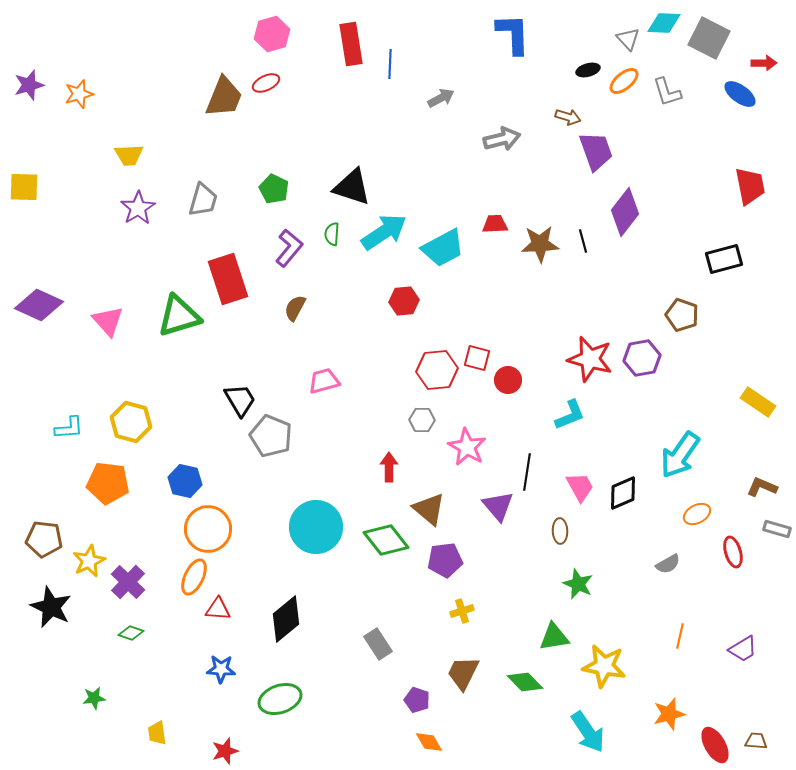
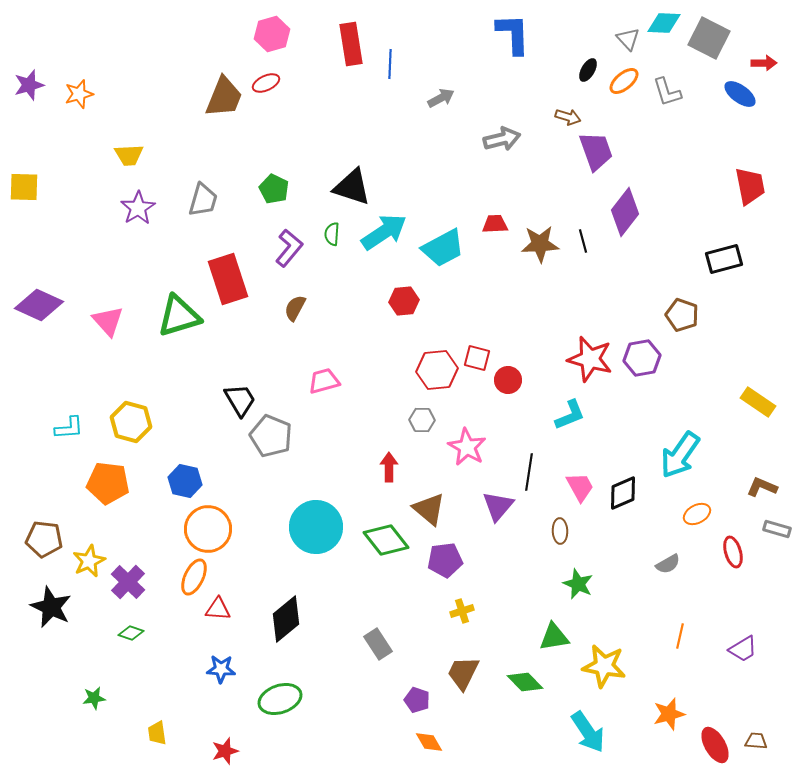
black ellipse at (588, 70): rotated 45 degrees counterclockwise
black line at (527, 472): moved 2 px right
purple triangle at (498, 506): rotated 20 degrees clockwise
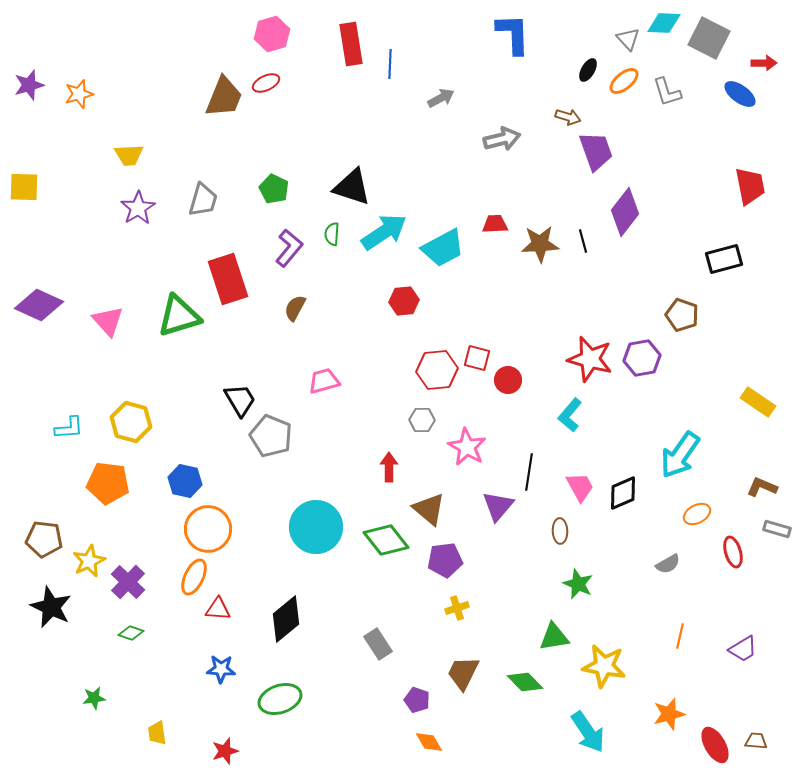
cyan L-shape at (570, 415): rotated 152 degrees clockwise
yellow cross at (462, 611): moved 5 px left, 3 px up
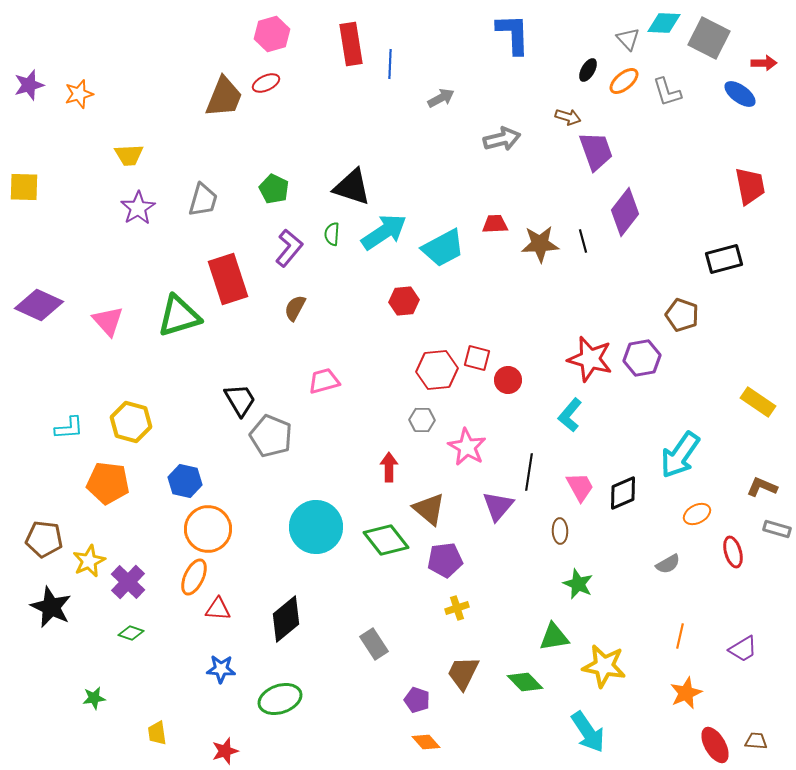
gray rectangle at (378, 644): moved 4 px left
orange star at (669, 714): moved 17 px right, 21 px up; rotated 8 degrees counterclockwise
orange diamond at (429, 742): moved 3 px left; rotated 12 degrees counterclockwise
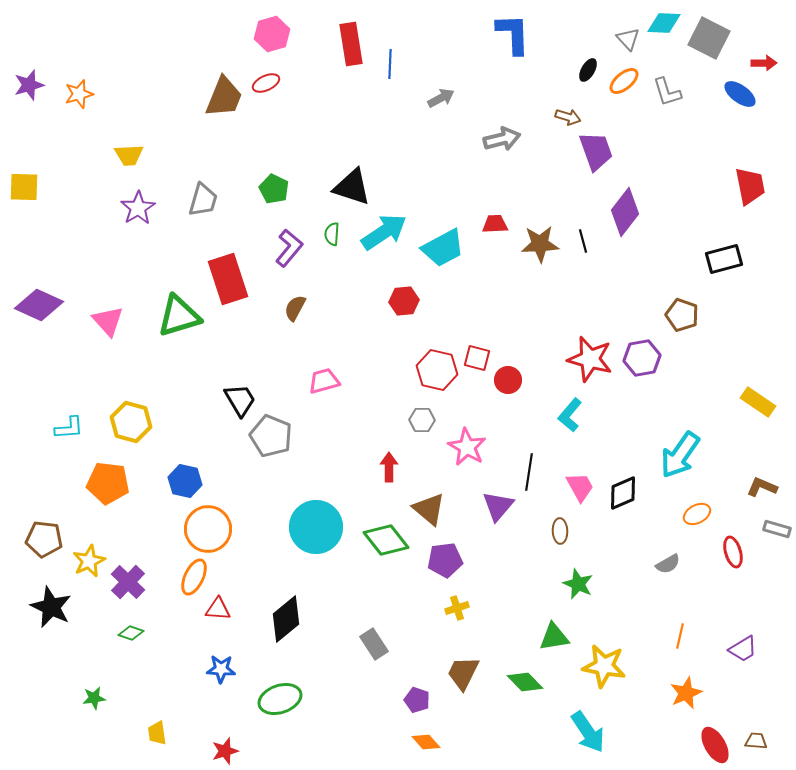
red hexagon at (437, 370): rotated 18 degrees clockwise
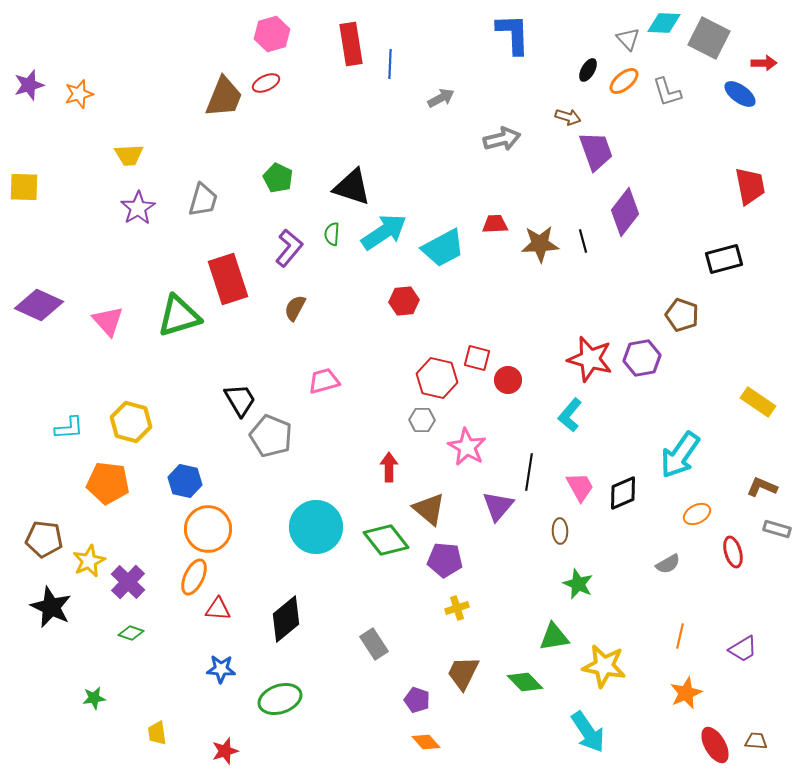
green pentagon at (274, 189): moved 4 px right, 11 px up
red hexagon at (437, 370): moved 8 px down
purple pentagon at (445, 560): rotated 12 degrees clockwise
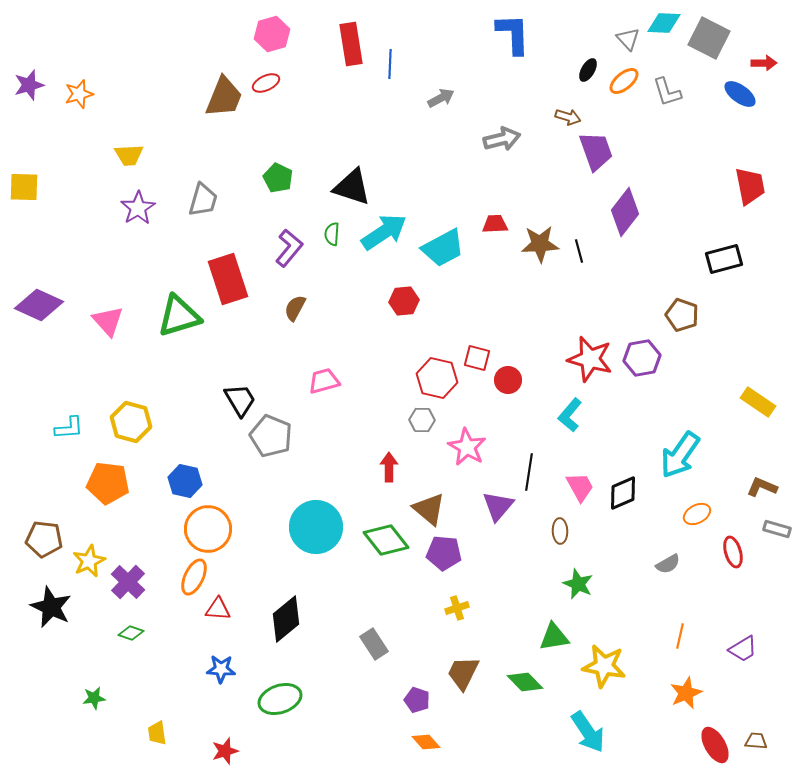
black line at (583, 241): moved 4 px left, 10 px down
purple pentagon at (445, 560): moved 1 px left, 7 px up
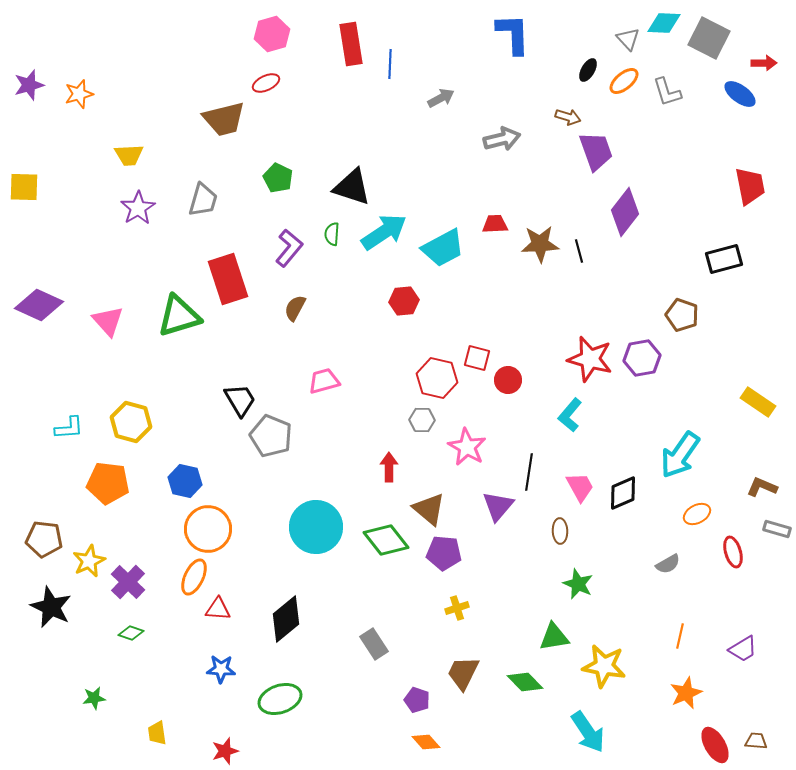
brown trapezoid at (224, 97): moved 22 px down; rotated 54 degrees clockwise
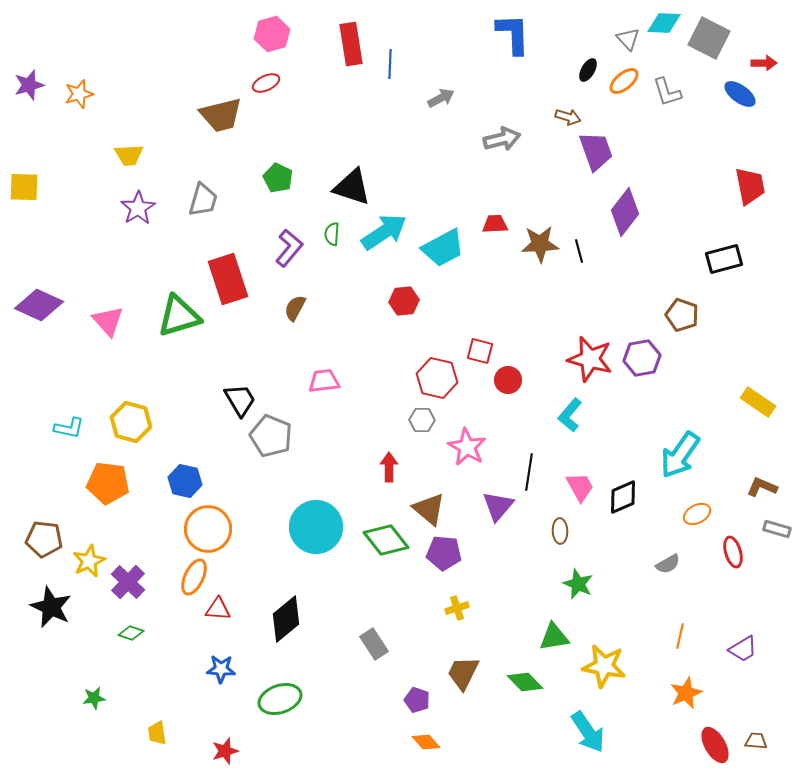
brown trapezoid at (224, 119): moved 3 px left, 4 px up
red square at (477, 358): moved 3 px right, 7 px up
pink trapezoid at (324, 381): rotated 8 degrees clockwise
cyan L-shape at (69, 428): rotated 16 degrees clockwise
black diamond at (623, 493): moved 4 px down
